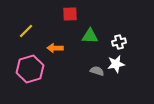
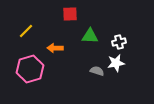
white star: moved 1 px up
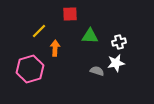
yellow line: moved 13 px right
orange arrow: rotated 91 degrees clockwise
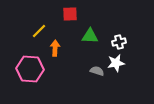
pink hexagon: rotated 20 degrees clockwise
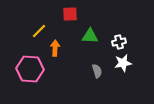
white star: moved 7 px right
gray semicircle: rotated 56 degrees clockwise
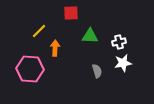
red square: moved 1 px right, 1 px up
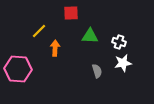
white cross: rotated 32 degrees clockwise
pink hexagon: moved 12 px left
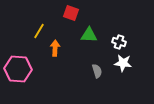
red square: rotated 21 degrees clockwise
yellow line: rotated 14 degrees counterclockwise
green triangle: moved 1 px left, 1 px up
white star: rotated 18 degrees clockwise
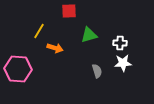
red square: moved 2 px left, 2 px up; rotated 21 degrees counterclockwise
green triangle: rotated 18 degrees counterclockwise
white cross: moved 1 px right, 1 px down; rotated 16 degrees counterclockwise
orange arrow: rotated 105 degrees clockwise
white star: rotated 12 degrees counterclockwise
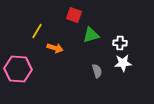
red square: moved 5 px right, 4 px down; rotated 21 degrees clockwise
yellow line: moved 2 px left
green triangle: moved 2 px right
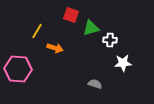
red square: moved 3 px left
green triangle: moved 7 px up
white cross: moved 10 px left, 3 px up
gray semicircle: moved 2 px left, 13 px down; rotated 56 degrees counterclockwise
